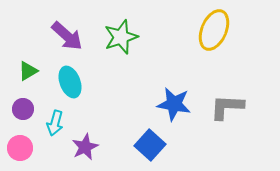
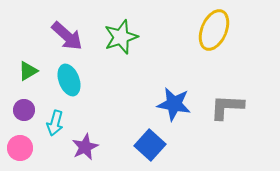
cyan ellipse: moved 1 px left, 2 px up
purple circle: moved 1 px right, 1 px down
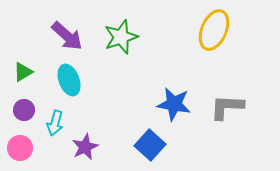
green triangle: moved 5 px left, 1 px down
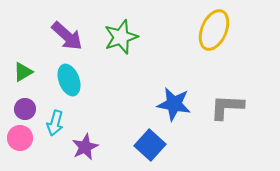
purple circle: moved 1 px right, 1 px up
pink circle: moved 10 px up
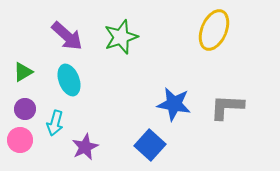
pink circle: moved 2 px down
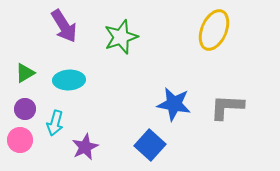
purple arrow: moved 3 px left, 10 px up; rotated 16 degrees clockwise
green triangle: moved 2 px right, 1 px down
cyan ellipse: rotated 72 degrees counterclockwise
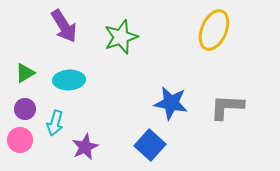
blue star: moved 3 px left, 1 px up
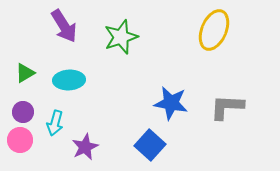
purple circle: moved 2 px left, 3 px down
